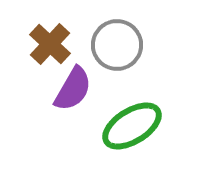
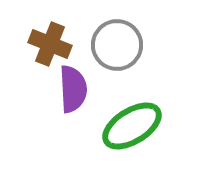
brown cross: rotated 21 degrees counterclockwise
purple semicircle: rotated 33 degrees counterclockwise
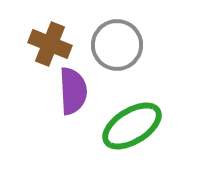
purple semicircle: moved 2 px down
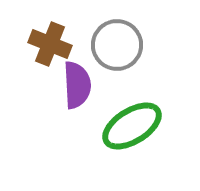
purple semicircle: moved 4 px right, 6 px up
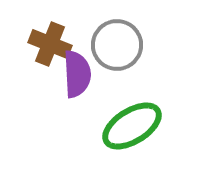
purple semicircle: moved 11 px up
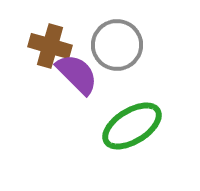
brown cross: moved 2 px down; rotated 6 degrees counterclockwise
purple semicircle: rotated 42 degrees counterclockwise
